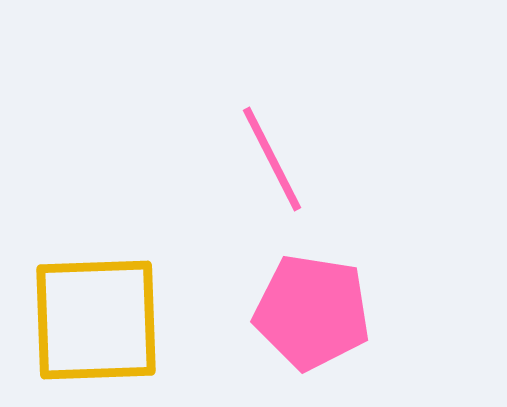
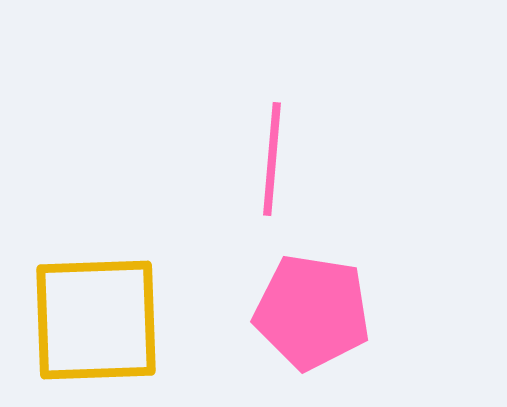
pink line: rotated 32 degrees clockwise
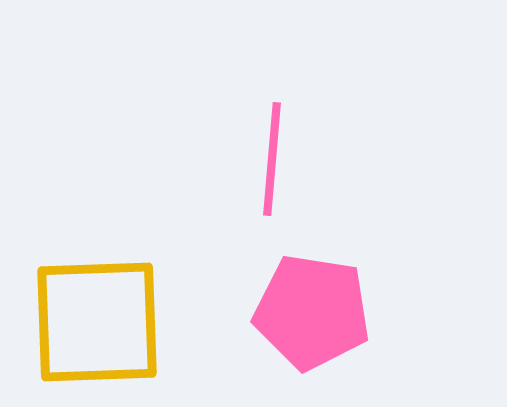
yellow square: moved 1 px right, 2 px down
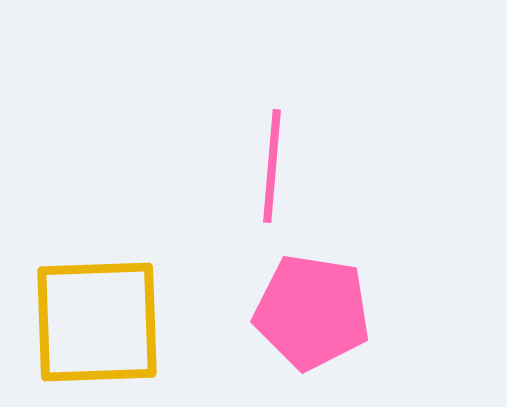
pink line: moved 7 px down
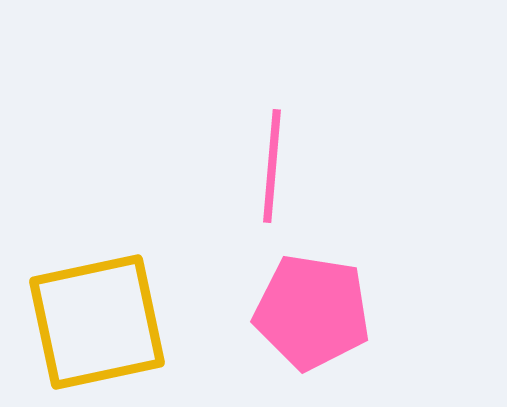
yellow square: rotated 10 degrees counterclockwise
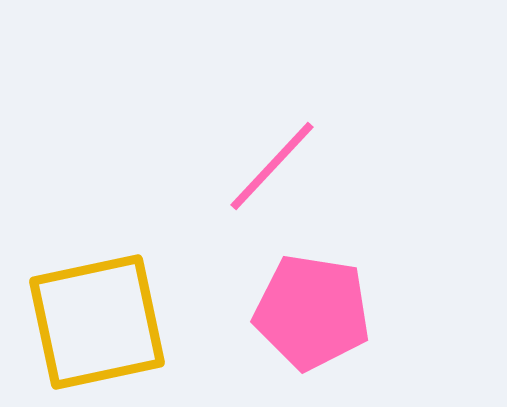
pink line: rotated 38 degrees clockwise
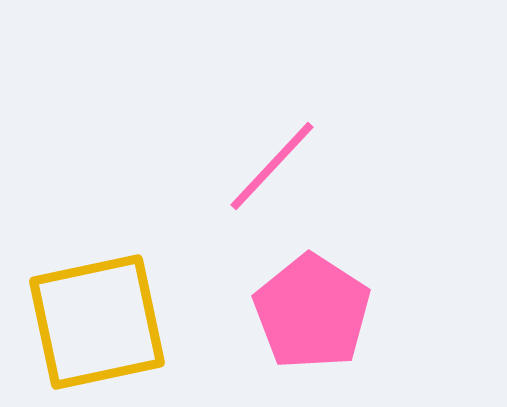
pink pentagon: rotated 24 degrees clockwise
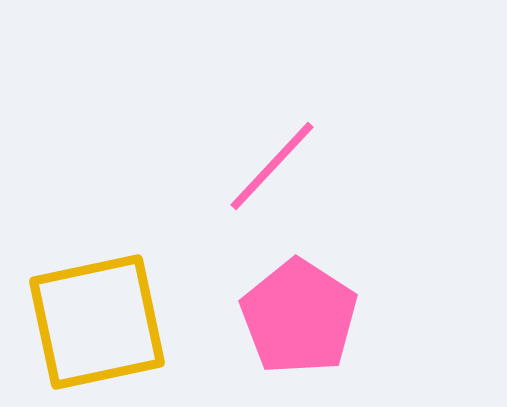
pink pentagon: moved 13 px left, 5 px down
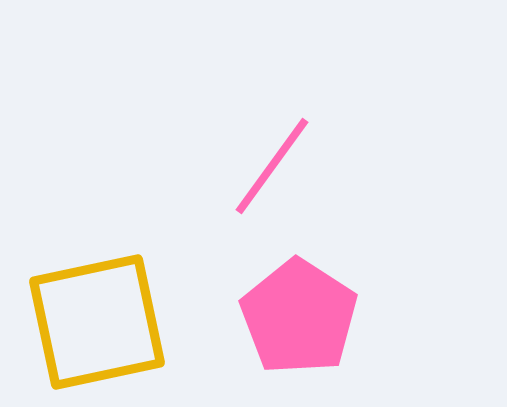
pink line: rotated 7 degrees counterclockwise
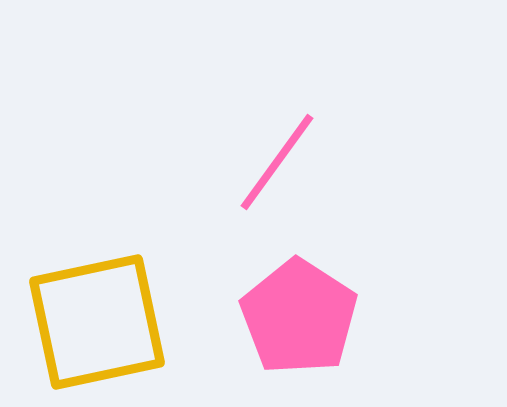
pink line: moved 5 px right, 4 px up
